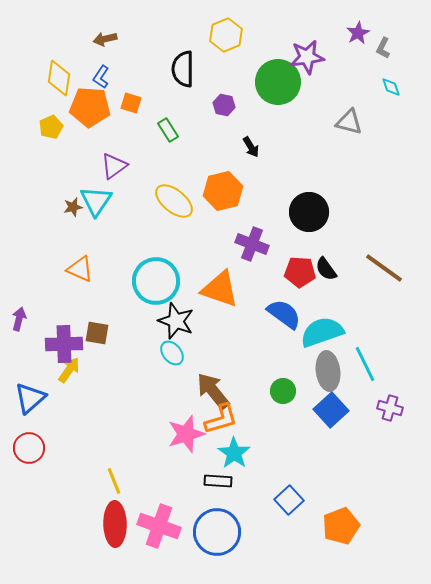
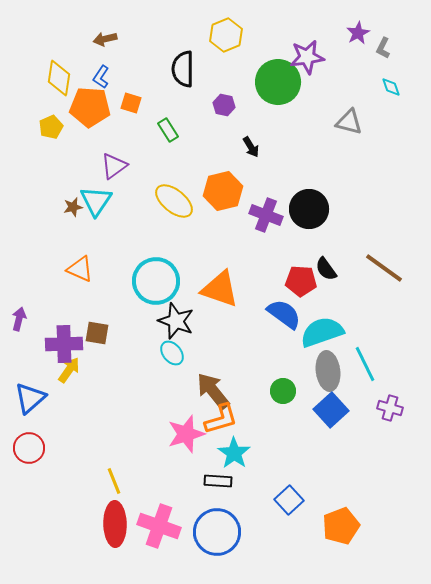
black circle at (309, 212): moved 3 px up
purple cross at (252, 244): moved 14 px right, 29 px up
red pentagon at (300, 272): moved 1 px right, 9 px down
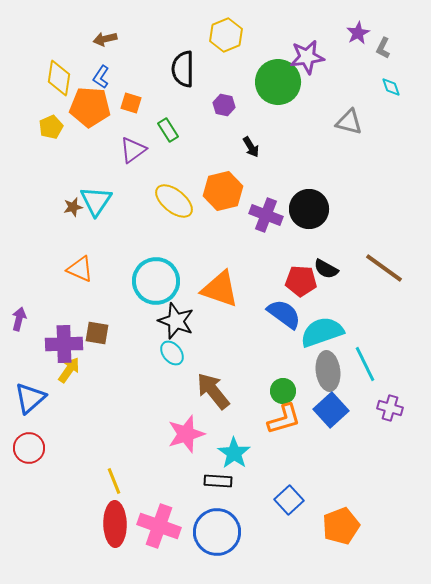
purple triangle at (114, 166): moved 19 px right, 16 px up
black semicircle at (326, 269): rotated 25 degrees counterclockwise
orange L-shape at (221, 419): moved 63 px right
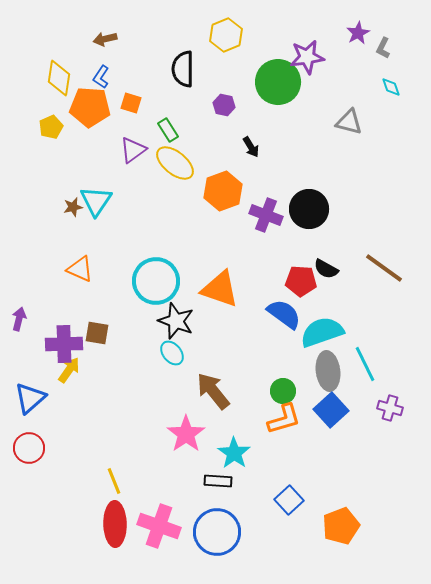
orange hexagon at (223, 191): rotated 6 degrees counterclockwise
yellow ellipse at (174, 201): moved 1 px right, 38 px up
pink star at (186, 434): rotated 18 degrees counterclockwise
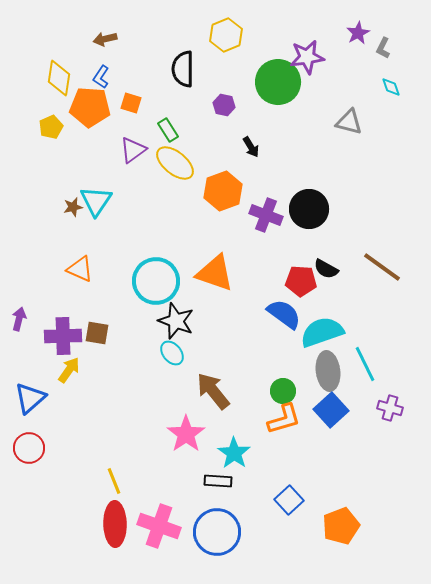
brown line at (384, 268): moved 2 px left, 1 px up
orange triangle at (220, 289): moved 5 px left, 16 px up
purple cross at (64, 344): moved 1 px left, 8 px up
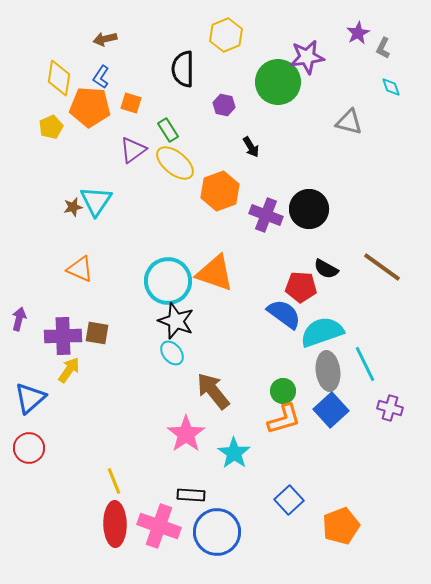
orange hexagon at (223, 191): moved 3 px left
cyan circle at (156, 281): moved 12 px right
red pentagon at (301, 281): moved 6 px down
black rectangle at (218, 481): moved 27 px left, 14 px down
